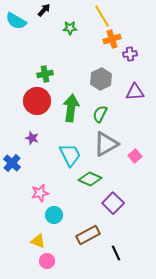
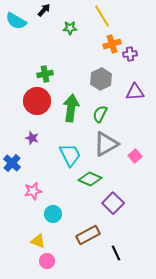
orange cross: moved 5 px down
pink star: moved 7 px left, 2 px up
cyan circle: moved 1 px left, 1 px up
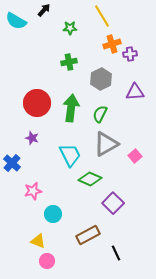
green cross: moved 24 px right, 12 px up
red circle: moved 2 px down
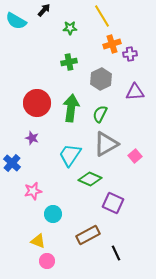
cyan trapezoid: rotated 120 degrees counterclockwise
purple square: rotated 20 degrees counterclockwise
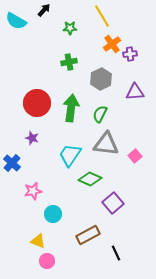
orange cross: rotated 18 degrees counterclockwise
gray triangle: rotated 36 degrees clockwise
purple square: rotated 25 degrees clockwise
